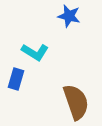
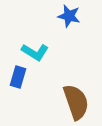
blue rectangle: moved 2 px right, 2 px up
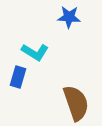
blue star: moved 1 px down; rotated 10 degrees counterclockwise
brown semicircle: moved 1 px down
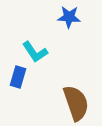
cyan L-shape: rotated 24 degrees clockwise
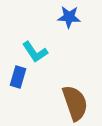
brown semicircle: moved 1 px left
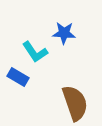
blue star: moved 5 px left, 16 px down
blue rectangle: rotated 75 degrees counterclockwise
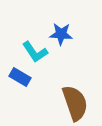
blue star: moved 3 px left, 1 px down
blue rectangle: moved 2 px right
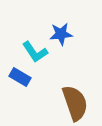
blue star: rotated 10 degrees counterclockwise
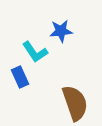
blue star: moved 3 px up
blue rectangle: rotated 35 degrees clockwise
